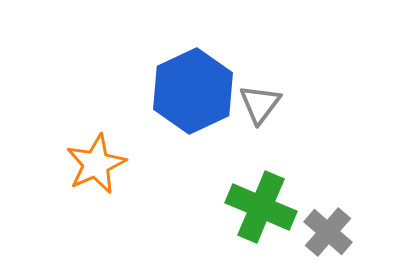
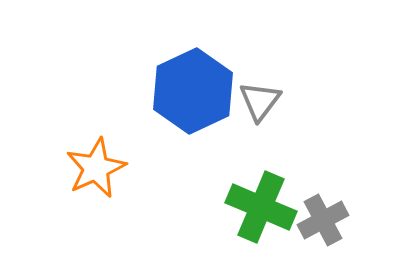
gray triangle: moved 3 px up
orange star: moved 4 px down
gray cross: moved 5 px left, 12 px up; rotated 21 degrees clockwise
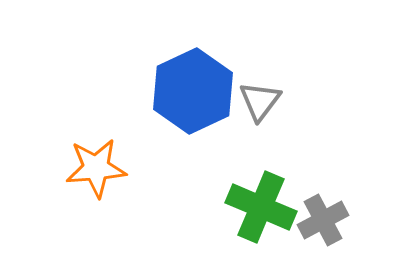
orange star: rotated 20 degrees clockwise
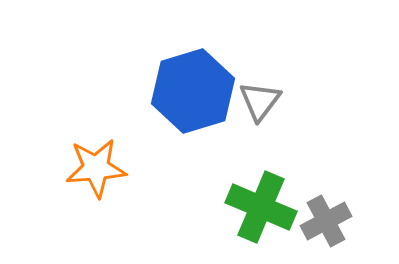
blue hexagon: rotated 8 degrees clockwise
gray cross: moved 3 px right, 1 px down
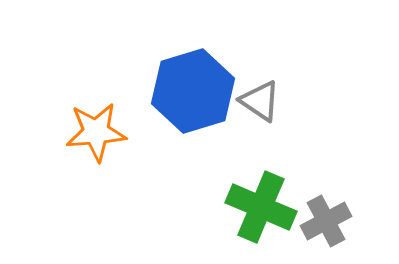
gray triangle: rotated 33 degrees counterclockwise
orange star: moved 36 px up
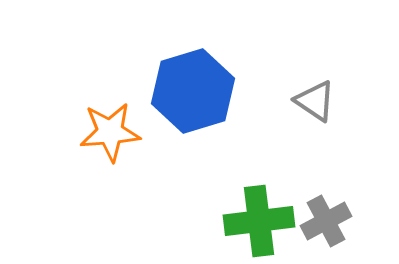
gray triangle: moved 55 px right
orange star: moved 14 px right
green cross: moved 2 px left, 14 px down; rotated 30 degrees counterclockwise
